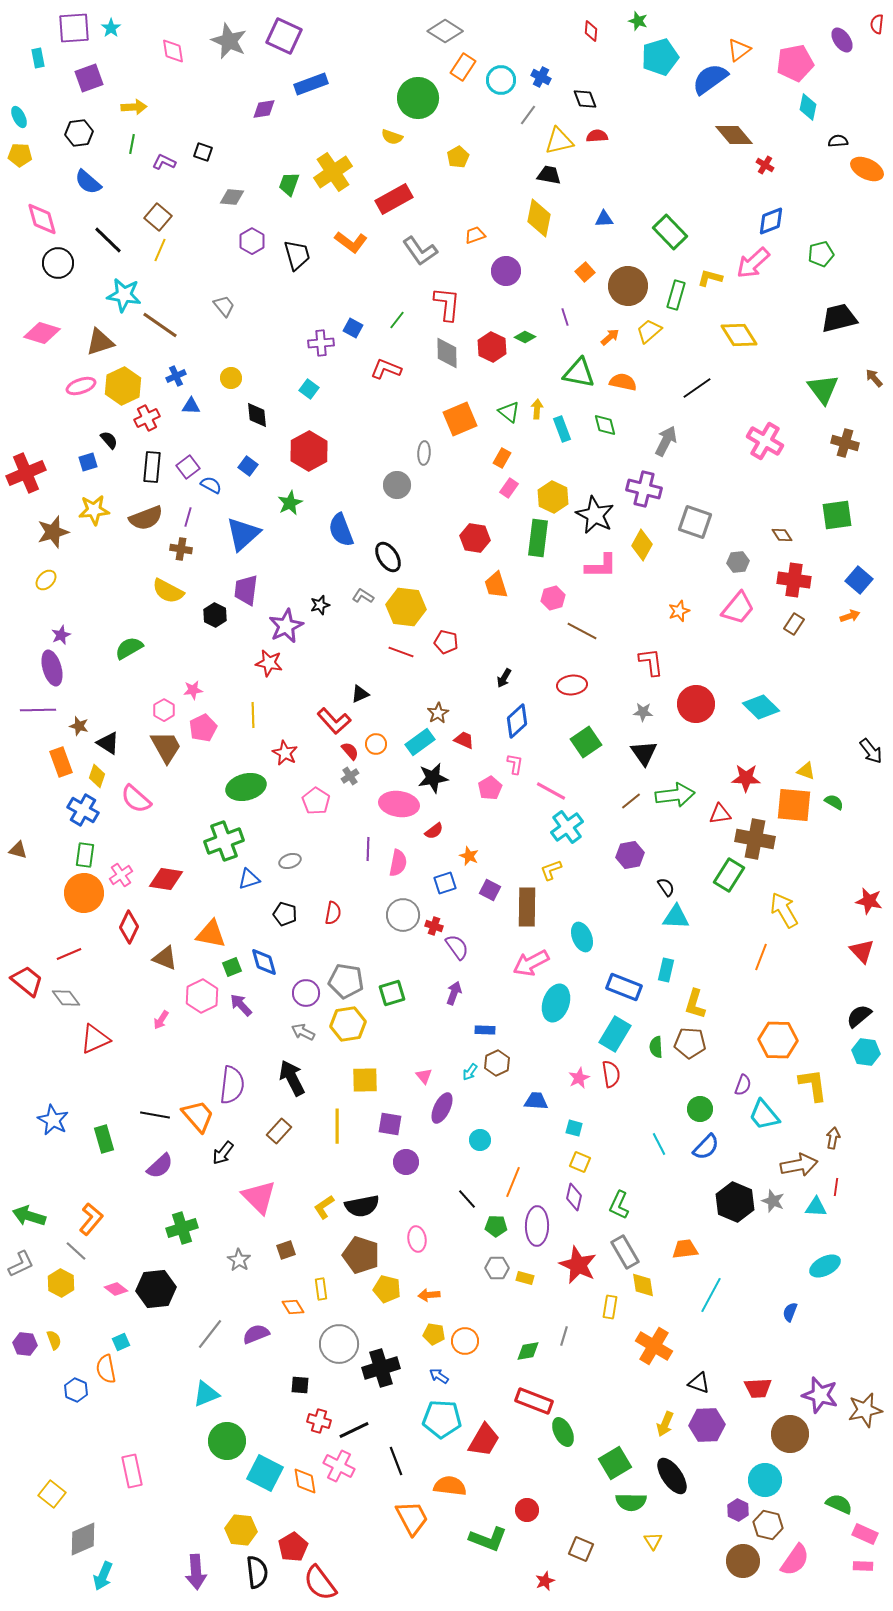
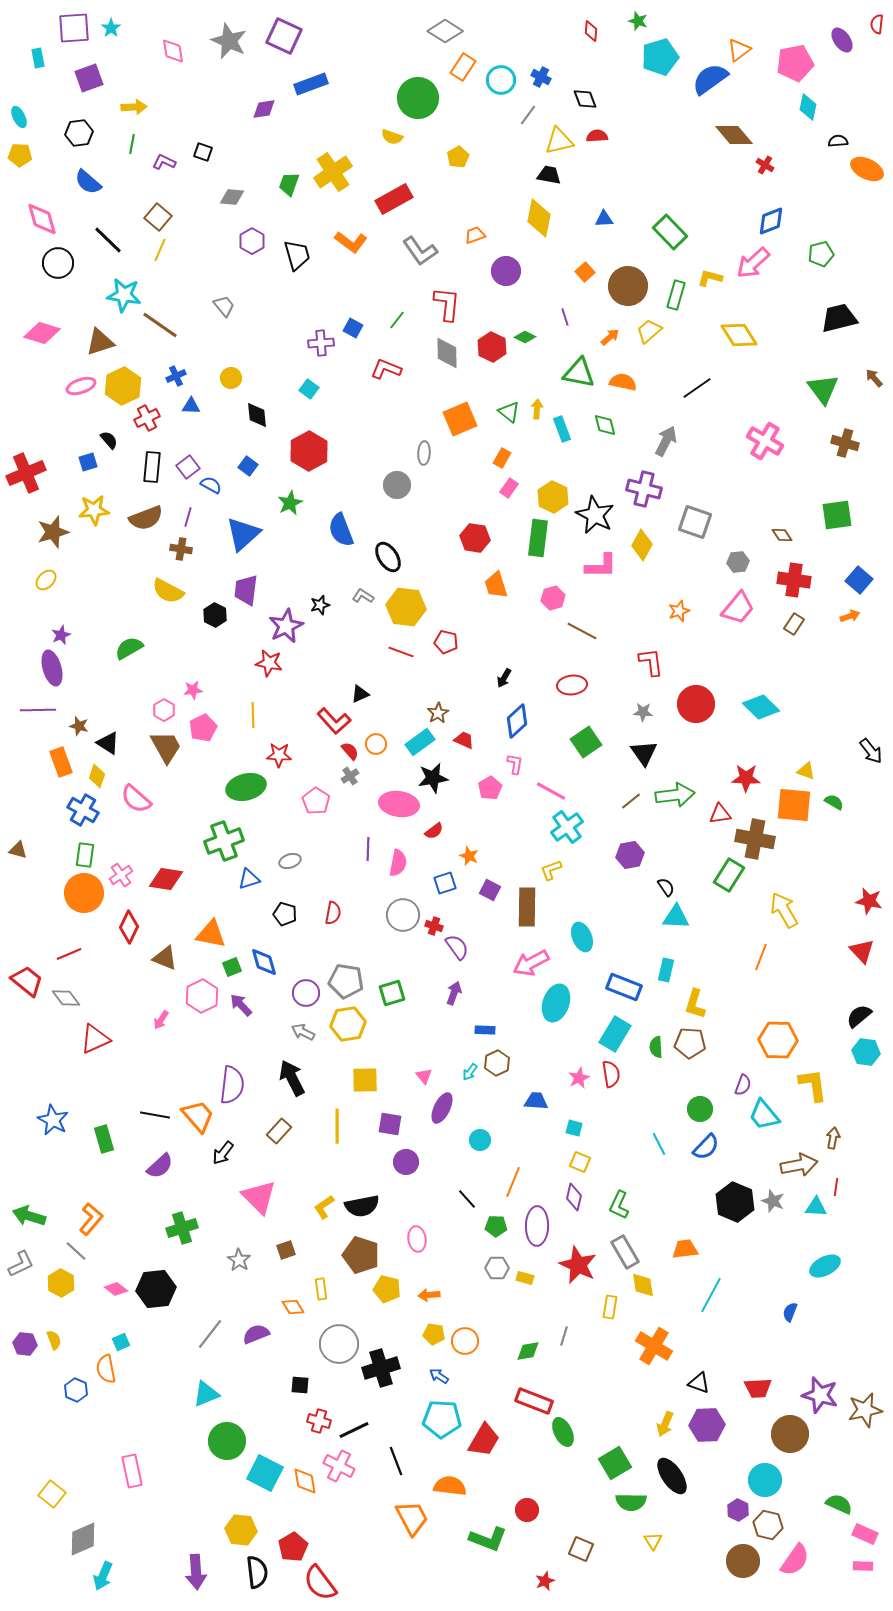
red star at (285, 753): moved 6 px left, 2 px down; rotated 25 degrees counterclockwise
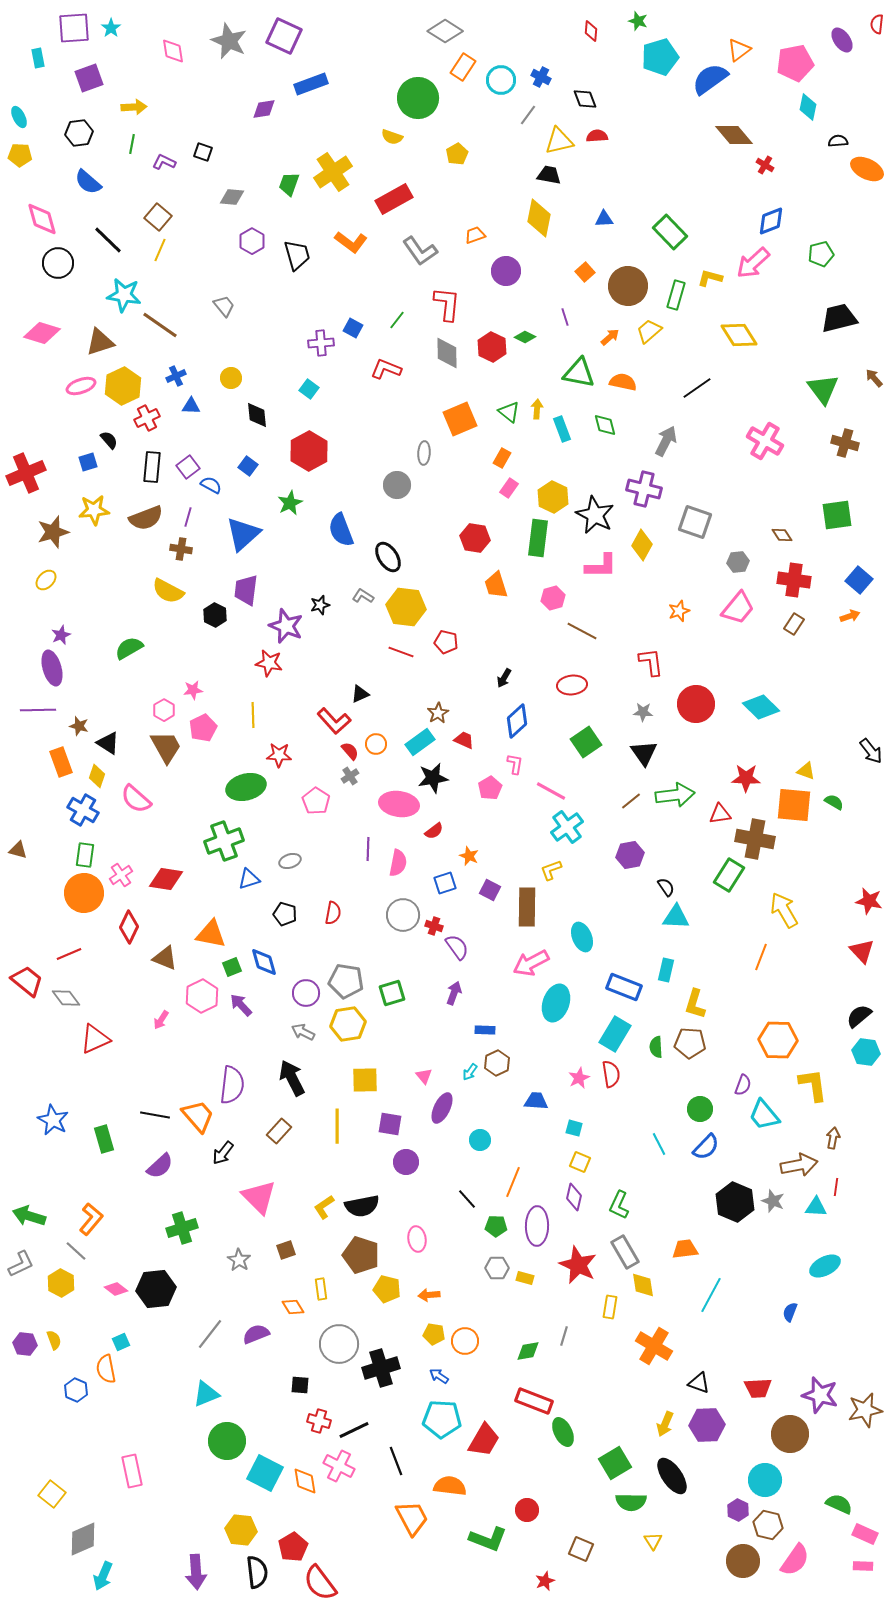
yellow pentagon at (458, 157): moved 1 px left, 3 px up
purple star at (286, 626): rotated 24 degrees counterclockwise
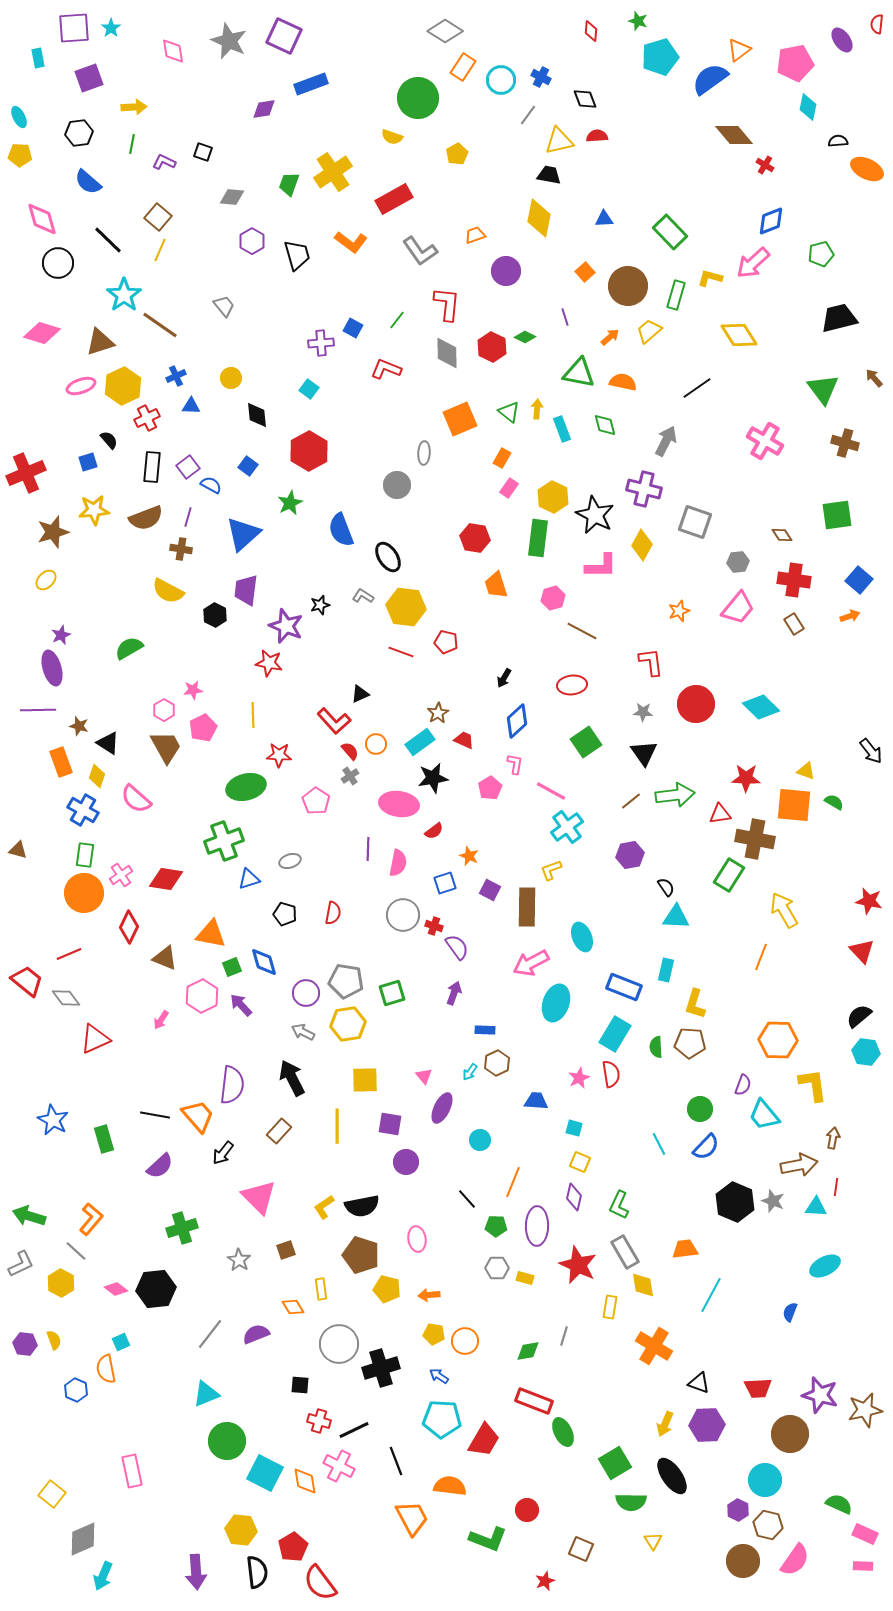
cyan star at (124, 295): rotated 28 degrees clockwise
brown rectangle at (794, 624): rotated 65 degrees counterclockwise
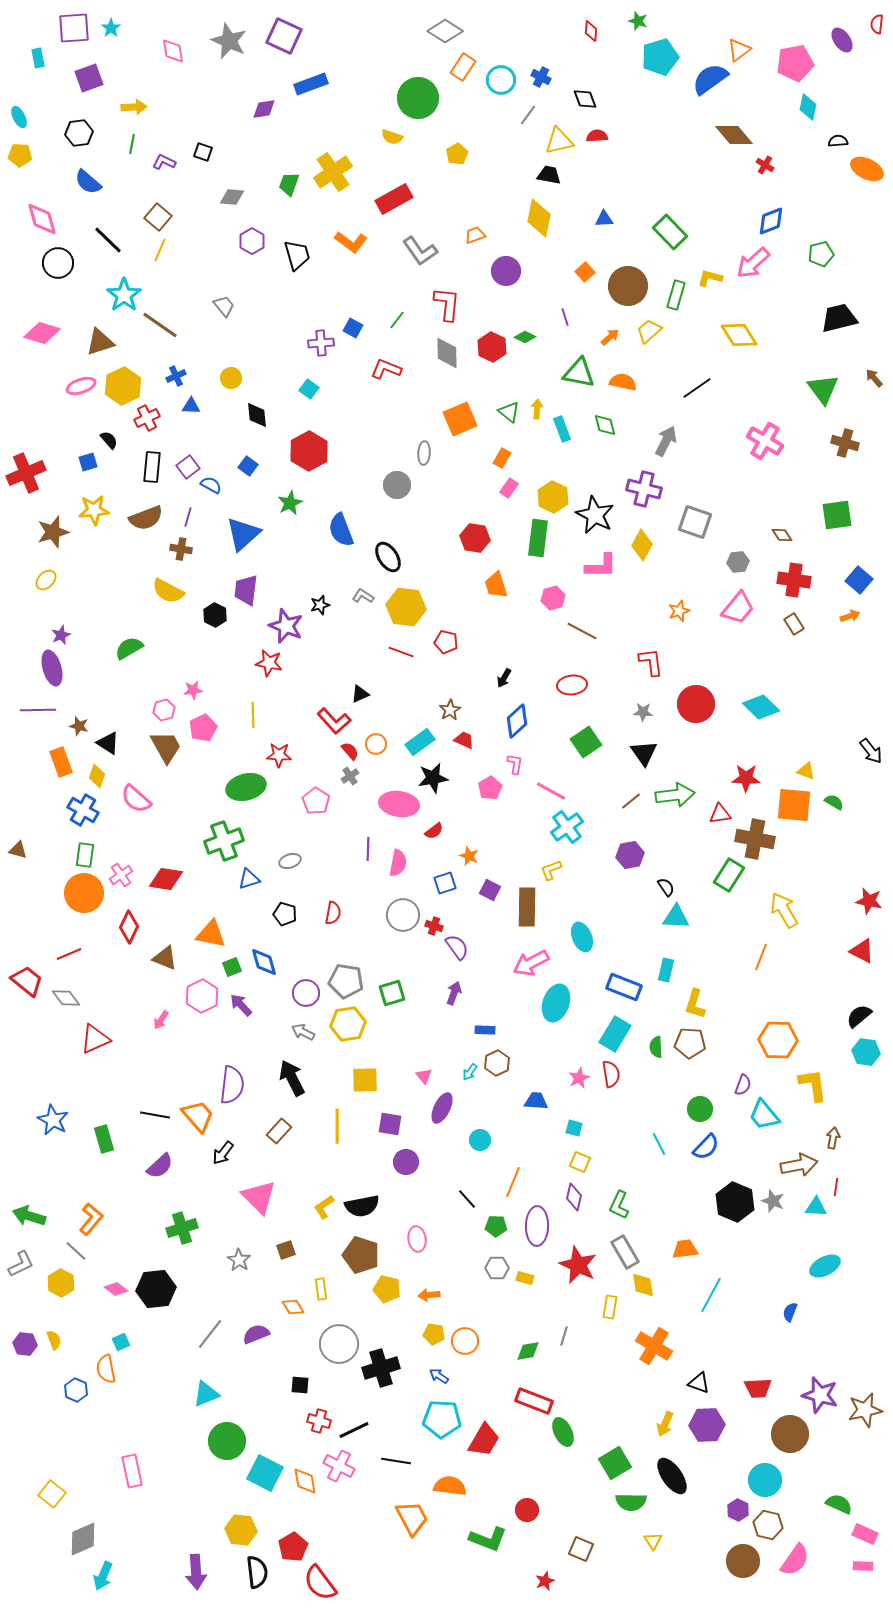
pink hexagon at (164, 710): rotated 15 degrees clockwise
brown star at (438, 713): moved 12 px right, 3 px up
red triangle at (862, 951): rotated 20 degrees counterclockwise
black line at (396, 1461): rotated 60 degrees counterclockwise
